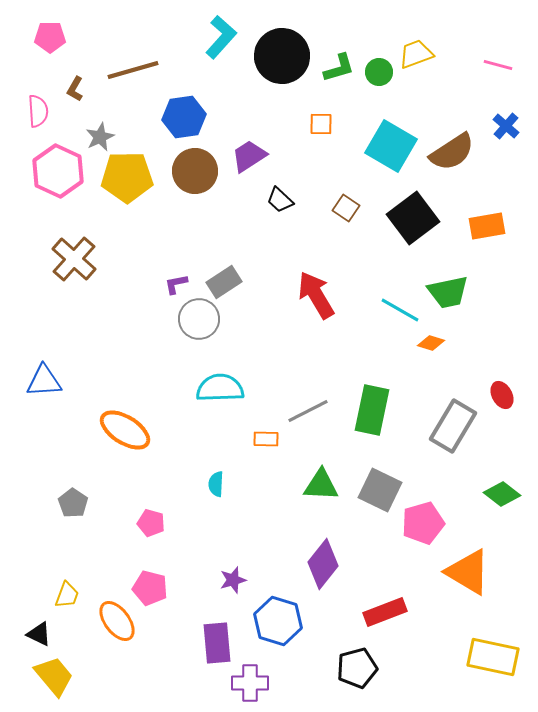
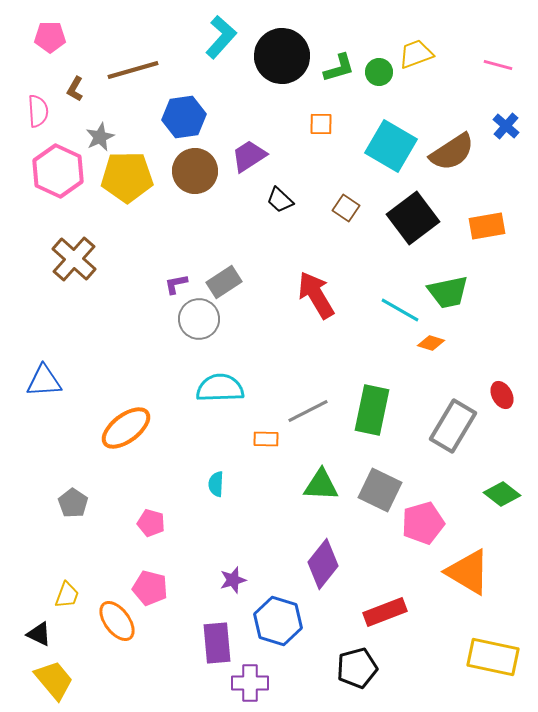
orange ellipse at (125, 430): moved 1 px right, 2 px up; rotated 69 degrees counterclockwise
yellow trapezoid at (54, 676): moved 4 px down
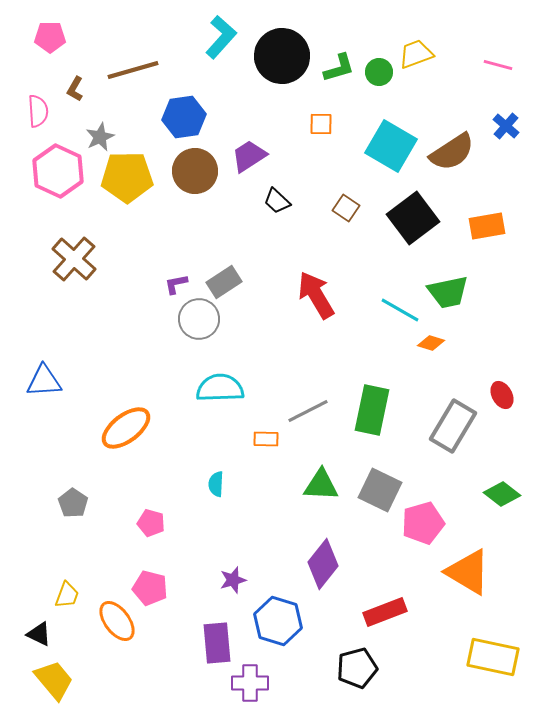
black trapezoid at (280, 200): moved 3 px left, 1 px down
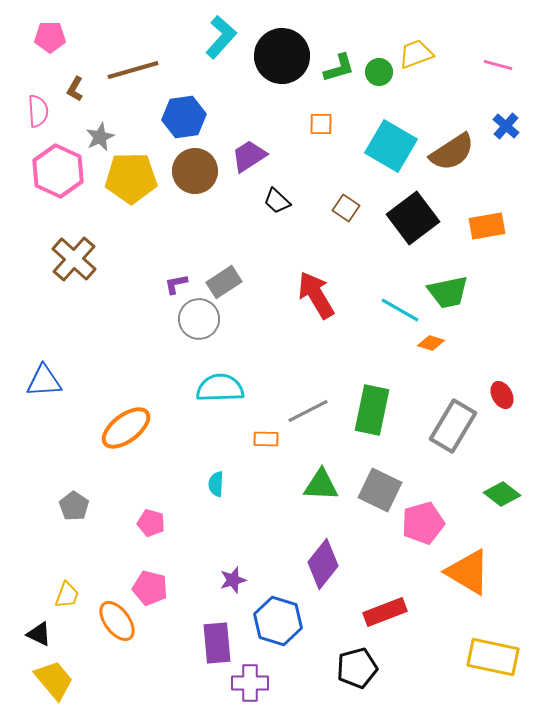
yellow pentagon at (127, 177): moved 4 px right, 1 px down
gray pentagon at (73, 503): moved 1 px right, 3 px down
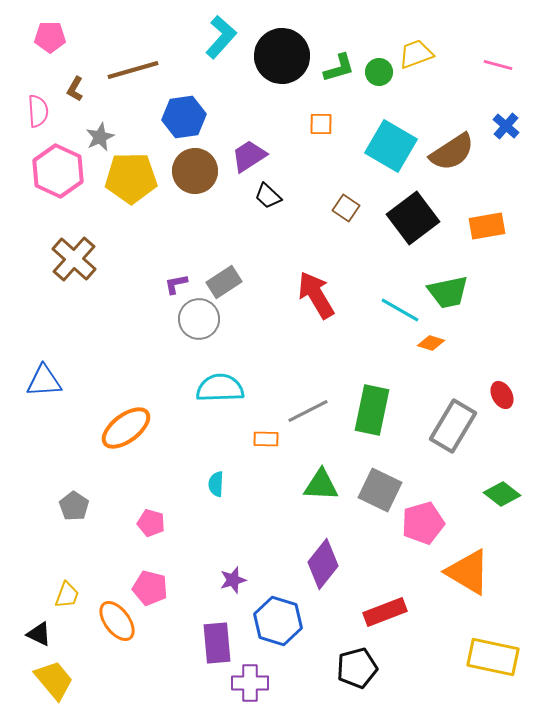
black trapezoid at (277, 201): moved 9 px left, 5 px up
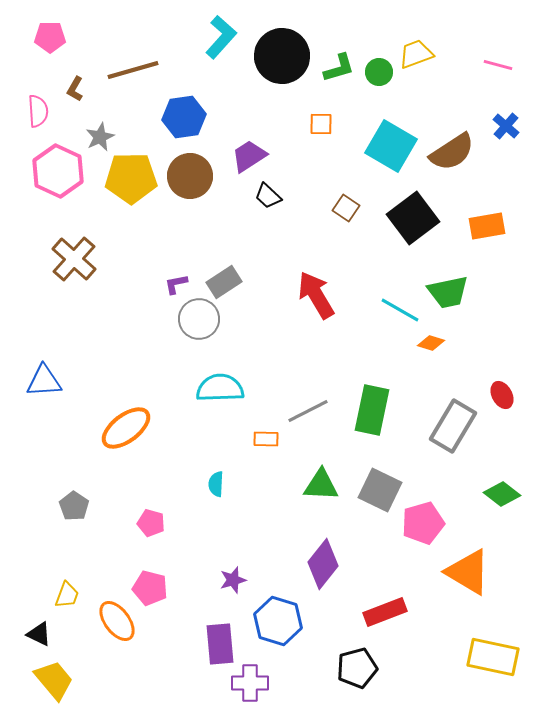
brown circle at (195, 171): moved 5 px left, 5 px down
purple rectangle at (217, 643): moved 3 px right, 1 px down
